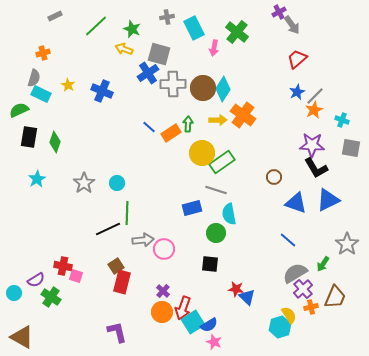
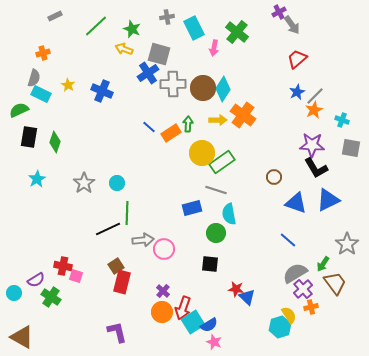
brown trapezoid at (335, 297): moved 14 px up; rotated 60 degrees counterclockwise
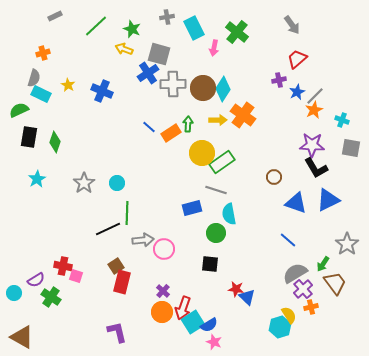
purple cross at (279, 12): moved 68 px down; rotated 16 degrees clockwise
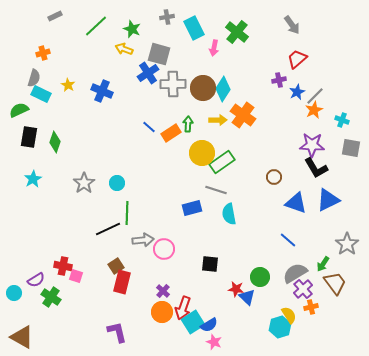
cyan star at (37, 179): moved 4 px left
green circle at (216, 233): moved 44 px right, 44 px down
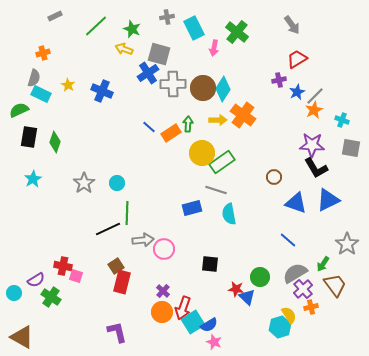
red trapezoid at (297, 59): rotated 10 degrees clockwise
brown trapezoid at (335, 283): moved 2 px down
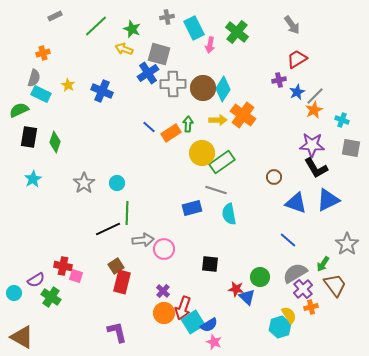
pink arrow at (214, 48): moved 4 px left, 3 px up
orange circle at (162, 312): moved 2 px right, 1 px down
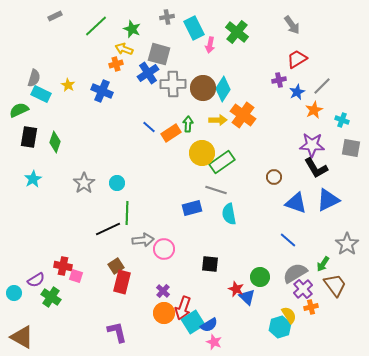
orange cross at (43, 53): moved 73 px right, 11 px down
gray line at (315, 96): moved 7 px right, 10 px up
red star at (236, 289): rotated 14 degrees clockwise
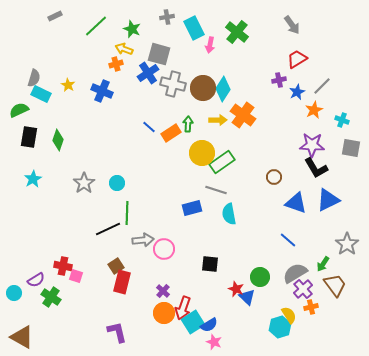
gray cross at (173, 84): rotated 15 degrees clockwise
green diamond at (55, 142): moved 3 px right, 2 px up
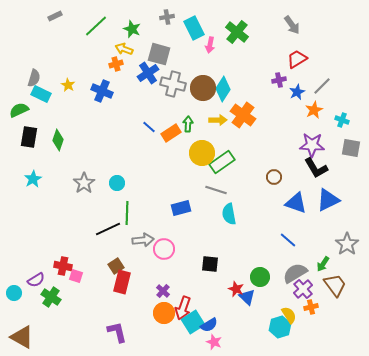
blue rectangle at (192, 208): moved 11 px left
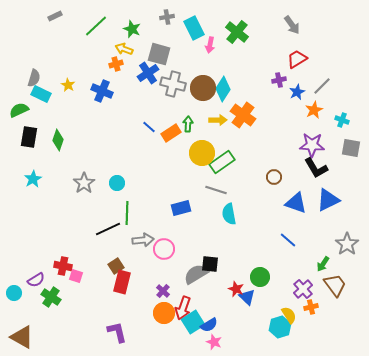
gray semicircle at (295, 273): moved 99 px left, 1 px down
